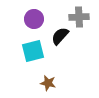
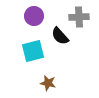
purple circle: moved 3 px up
black semicircle: rotated 84 degrees counterclockwise
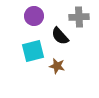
brown star: moved 9 px right, 17 px up
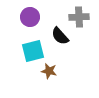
purple circle: moved 4 px left, 1 px down
brown star: moved 8 px left, 5 px down
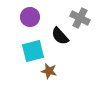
gray cross: moved 1 px right, 1 px down; rotated 30 degrees clockwise
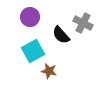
gray cross: moved 3 px right, 5 px down
black semicircle: moved 1 px right, 1 px up
cyan square: rotated 15 degrees counterclockwise
